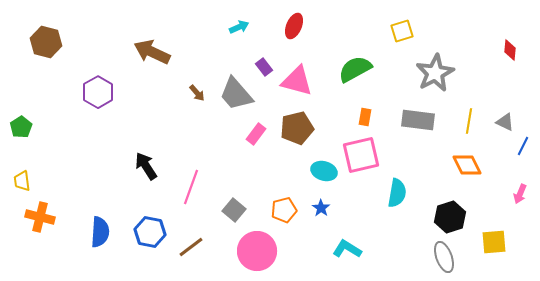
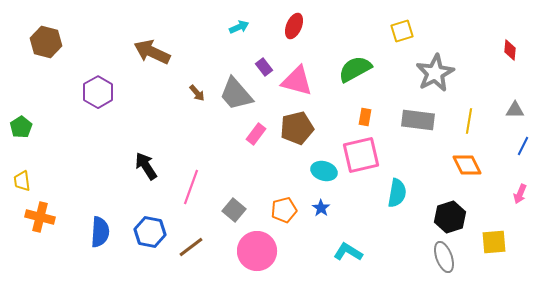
gray triangle at (505, 122): moved 10 px right, 12 px up; rotated 24 degrees counterclockwise
cyan L-shape at (347, 249): moved 1 px right, 3 px down
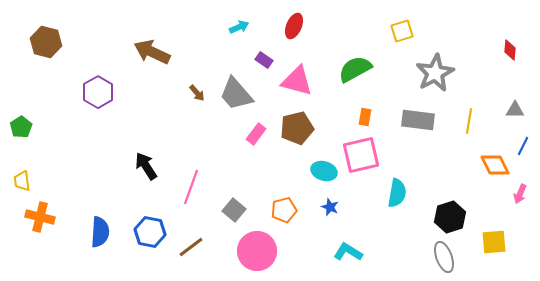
purple rectangle at (264, 67): moved 7 px up; rotated 18 degrees counterclockwise
orange diamond at (467, 165): moved 28 px right
blue star at (321, 208): moved 9 px right, 1 px up; rotated 12 degrees counterclockwise
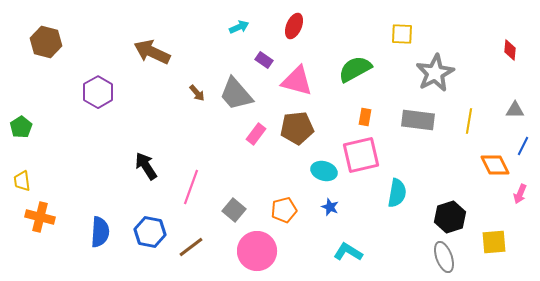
yellow square at (402, 31): moved 3 px down; rotated 20 degrees clockwise
brown pentagon at (297, 128): rotated 8 degrees clockwise
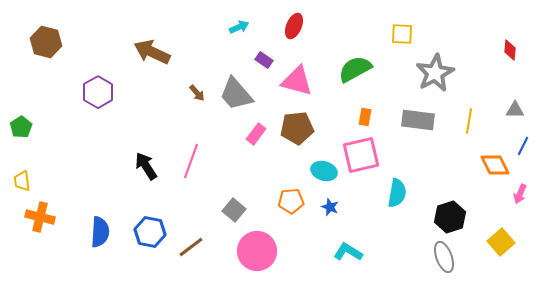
pink line at (191, 187): moved 26 px up
orange pentagon at (284, 210): moved 7 px right, 9 px up; rotated 10 degrees clockwise
yellow square at (494, 242): moved 7 px right; rotated 36 degrees counterclockwise
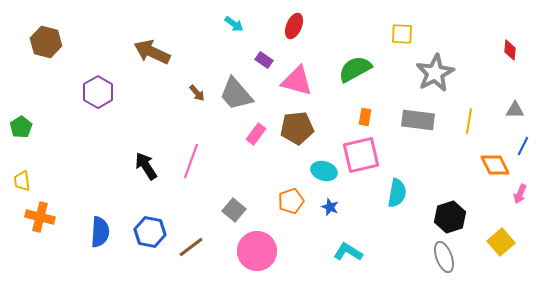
cyan arrow at (239, 27): moved 5 px left, 3 px up; rotated 60 degrees clockwise
orange pentagon at (291, 201): rotated 15 degrees counterclockwise
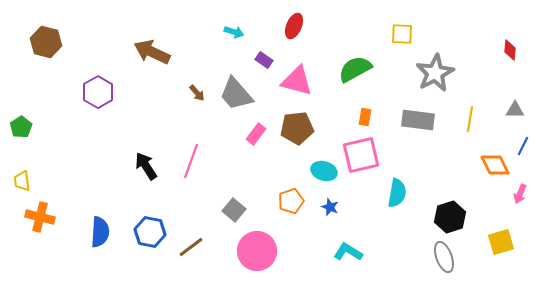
cyan arrow at (234, 24): moved 8 px down; rotated 18 degrees counterclockwise
yellow line at (469, 121): moved 1 px right, 2 px up
yellow square at (501, 242): rotated 24 degrees clockwise
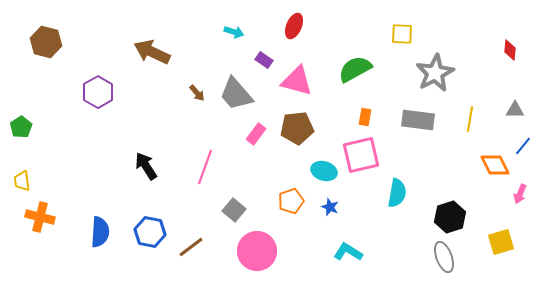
blue line at (523, 146): rotated 12 degrees clockwise
pink line at (191, 161): moved 14 px right, 6 px down
